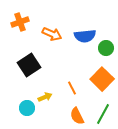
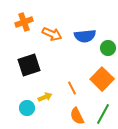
orange cross: moved 4 px right
green circle: moved 2 px right
black square: rotated 15 degrees clockwise
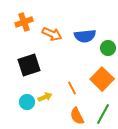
cyan circle: moved 6 px up
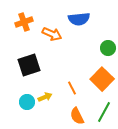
blue semicircle: moved 6 px left, 17 px up
green line: moved 1 px right, 2 px up
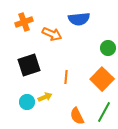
orange line: moved 6 px left, 11 px up; rotated 32 degrees clockwise
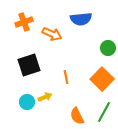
blue semicircle: moved 2 px right
orange line: rotated 16 degrees counterclockwise
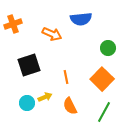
orange cross: moved 11 px left, 2 px down
cyan circle: moved 1 px down
orange semicircle: moved 7 px left, 10 px up
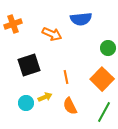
cyan circle: moved 1 px left
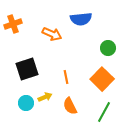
black square: moved 2 px left, 4 px down
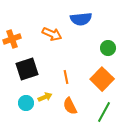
orange cross: moved 1 px left, 15 px down
